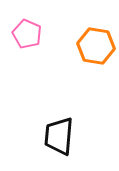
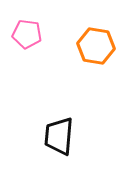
pink pentagon: rotated 16 degrees counterclockwise
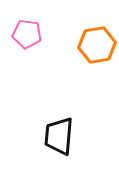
orange hexagon: moved 1 px right, 1 px up; rotated 18 degrees counterclockwise
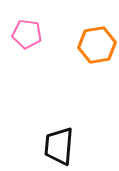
black trapezoid: moved 10 px down
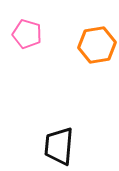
pink pentagon: rotated 8 degrees clockwise
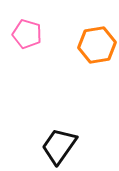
black trapezoid: rotated 30 degrees clockwise
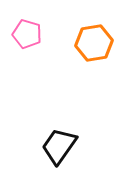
orange hexagon: moved 3 px left, 2 px up
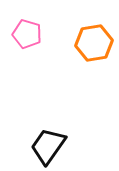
black trapezoid: moved 11 px left
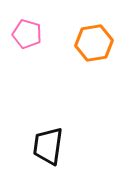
black trapezoid: rotated 27 degrees counterclockwise
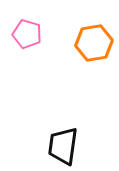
black trapezoid: moved 15 px right
